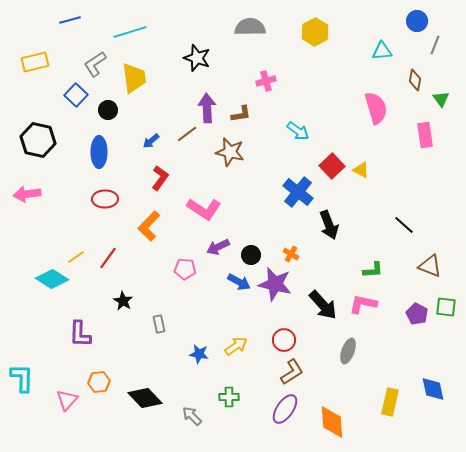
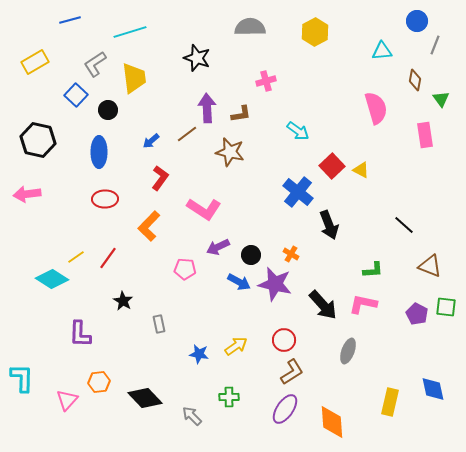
yellow rectangle at (35, 62): rotated 16 degrees counterclockwise
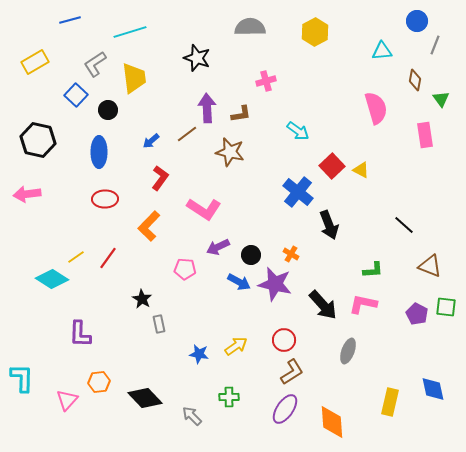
black star at (123, 301): moved 19 px right, 2 px up
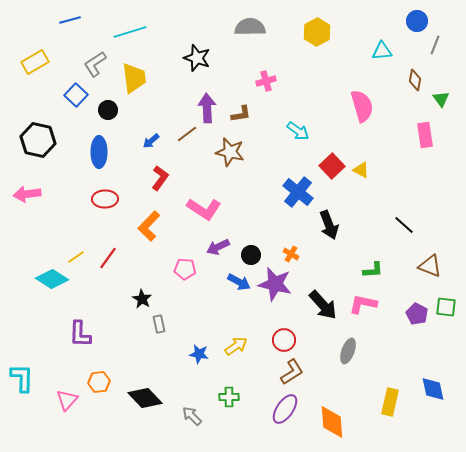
yellow hexagon at (315, 32): moved 2 px right
pink semicircle at (376, 108): moved 14 px left, 2 px up
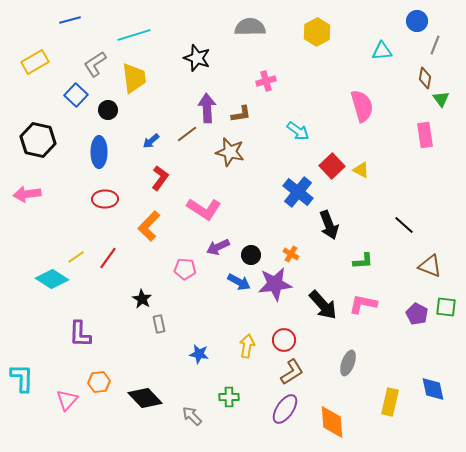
cyan line at (130, 32): moved 4 px right, 3 px down
brown diamond at (415, 80): moved 10 px right, 2 px up
green L-shape at (373, 270): moved 10 px left, 9 px up
purple star at (275, 284): rotated 20 degrees counterclockwise
yellow arrow at (236, 346): moved 11 px right; rotated 45 degrees counterclockwise
gray ellipse at (348, 351): moved 12 px down
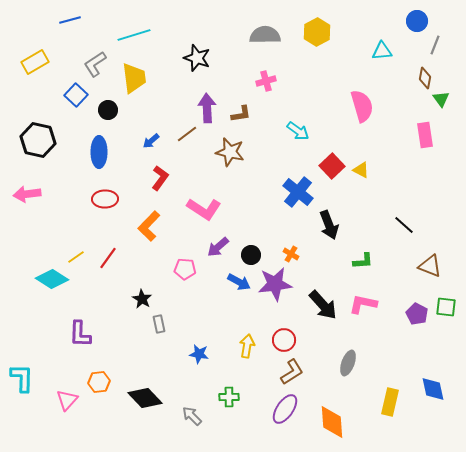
gray semicircle at (250, 27): moved 15 px right, 8 px down
purple arrow at (218, 247): rotated 15 degrees counterclockwise
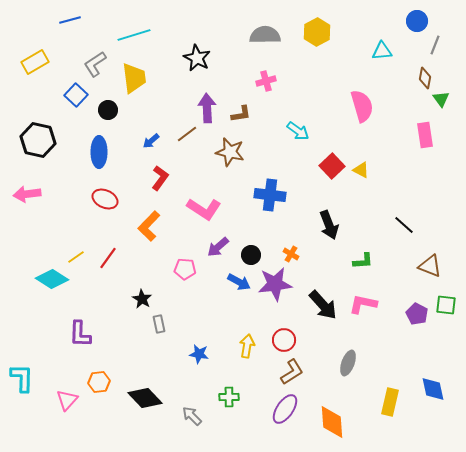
black star at (197, 58): rotated 8 degrees clockwise
blue cross at (298, 192): moved 28 px left, 3 px down; rotated 32 degrees counterclockwise
red ellipse at (105, 199): rotated 25 degrees clockwise
green square at (446, 307): moved 2 px up
